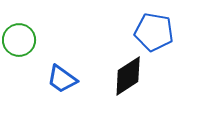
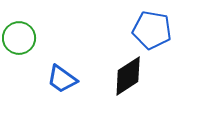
blue pentagon: moved 2 px left, 2 px up
green circle: moved 2 px up
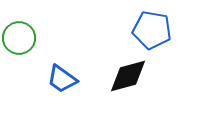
black diamond: rotated 18 degrees clockwise
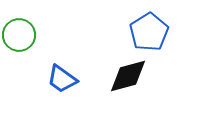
blue pentagon: moved 3 px left, 2 px down; rotated 30 degrees clockwise
green circle: moved 3 px up
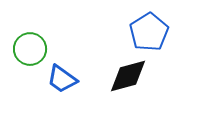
green circle: moved 11 px right, 14 px down
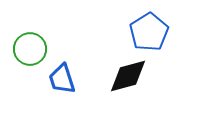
blue trapezoid: rotated 36 degrees clockwise
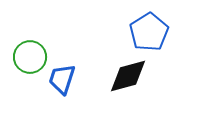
green circle: moved 8 px down
blue trapezoid: rotated 36 degrees clockwise
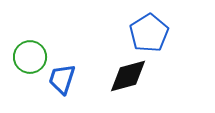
blue pentagon: moved 1 px down
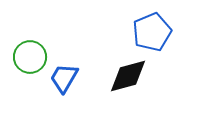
blue pentagon: moved 3 px right, 1 px up; rotated 9 degrees clockwise
blue trapezoid: moved 2 px right, 1 px up; rotated 12 degrees clockwise
